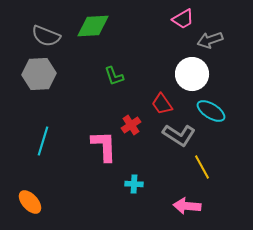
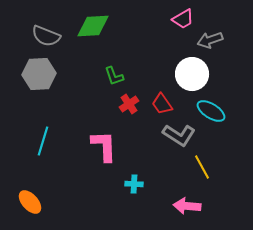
red cross: moved 2 px left, 21 px up
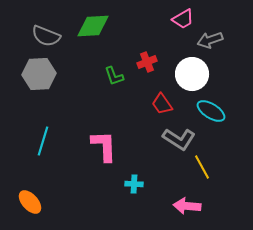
red cross: moved 18 px right, 42 px up; rotated 12 degrees clockwise
gray L-shape: moved 4 px down
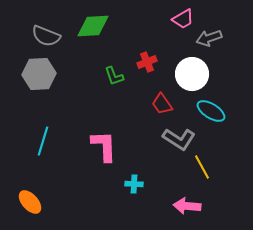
gray arrow: moved 1 px left, 2 px up
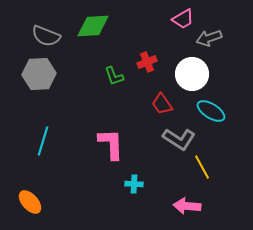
pink L-shape: moved 7 px right, 2 px up
